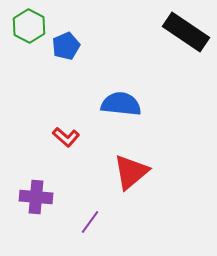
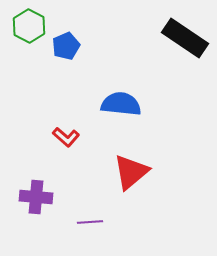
black rectangle: moved 1 px left, 6 px down
purple line: rotated 50 degrees clockwise
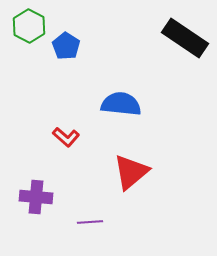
blue pentagon: rotated 16 degrees counterclockwise
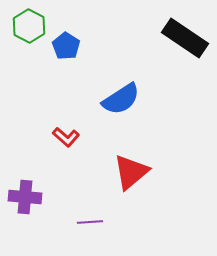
blue semicircle: moved 5 px up; rotated 141 degrees clockwise
purple cross: moved 11 px left
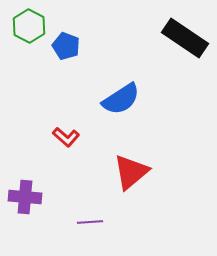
blue pentagon: rotated 12 degrees counterclockwise
